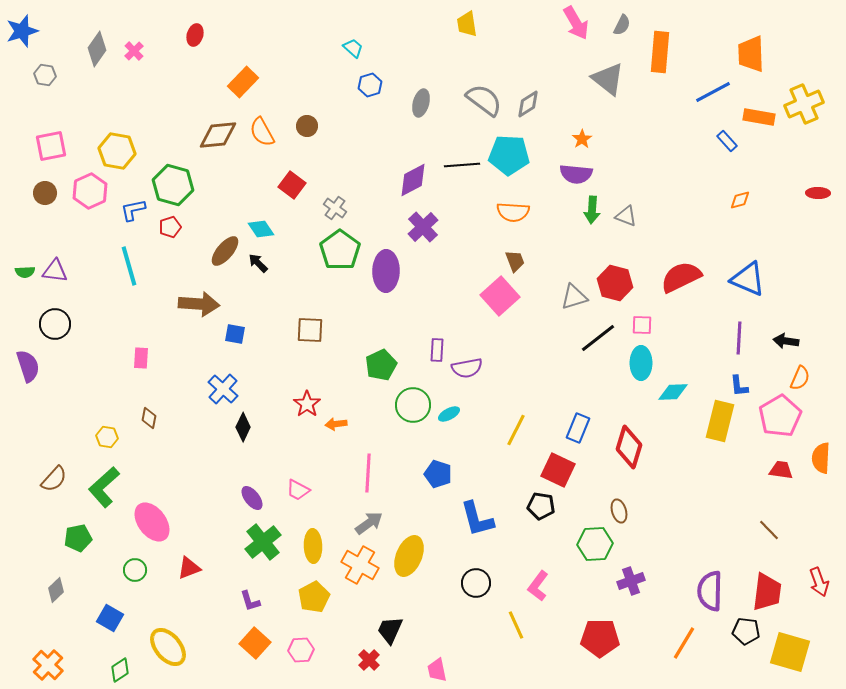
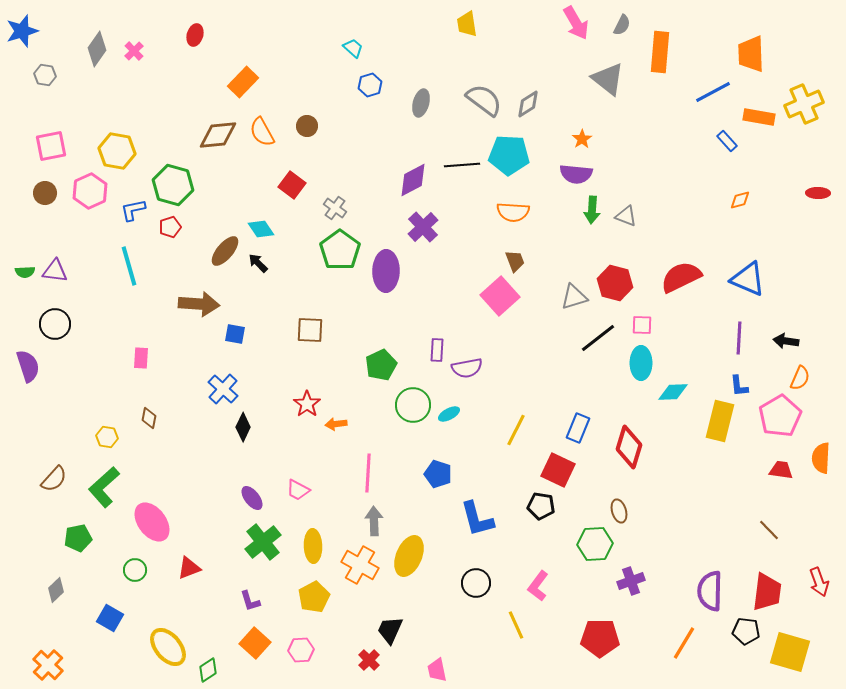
gray arrow at (369, 523): moved 5 px right, 2 px up; rotated 56 degrees counterclockwise
green diamond at (120, 670): moved 88 px right
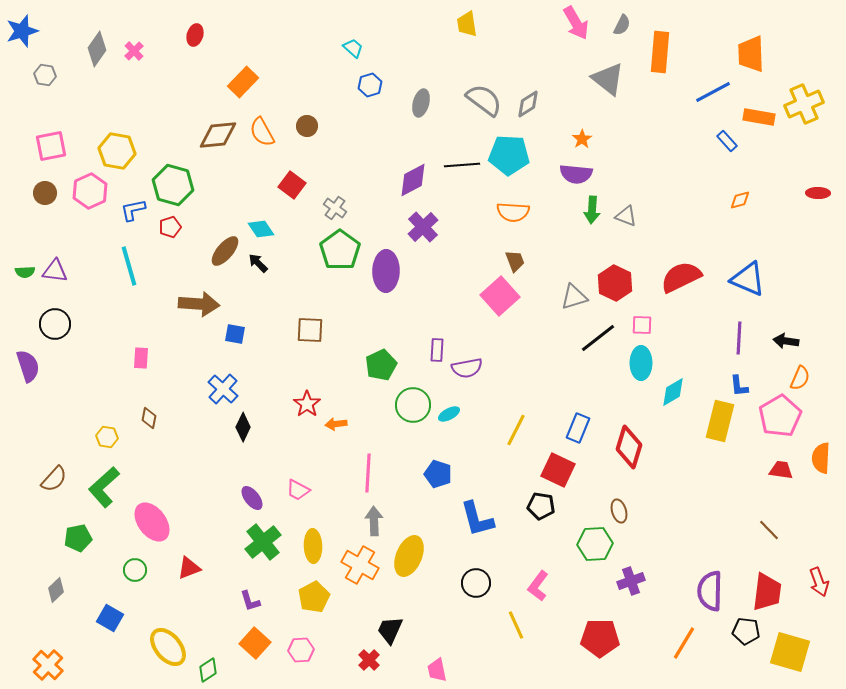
red hexagon at (615, 283): rotated 12 degrees clockwise
cyan diamond at (673, 392): rotated 28 degrees counterclockwise
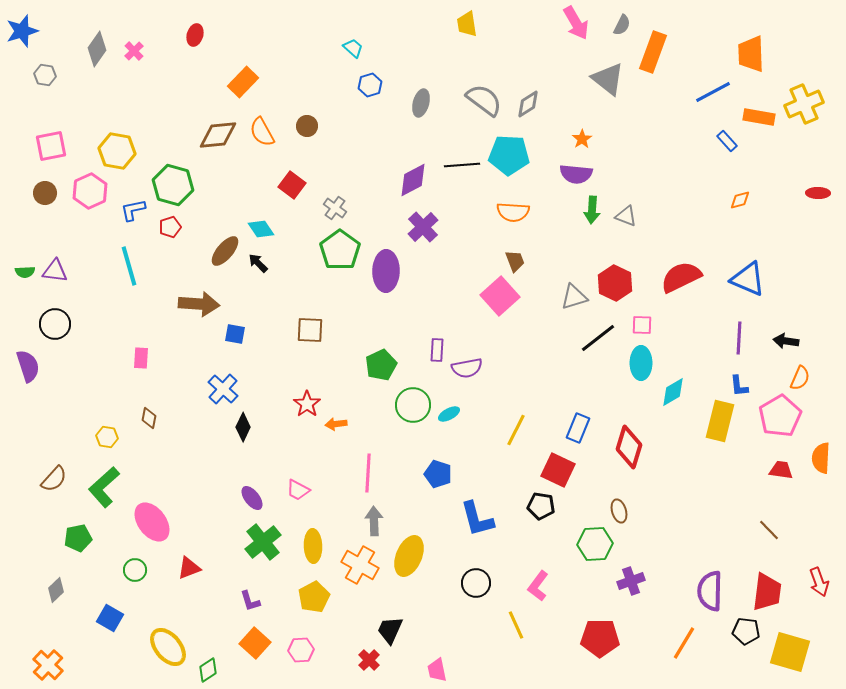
orange rectangle at (660, 52): moved 7 px left; rotated 15 degrees clockwise
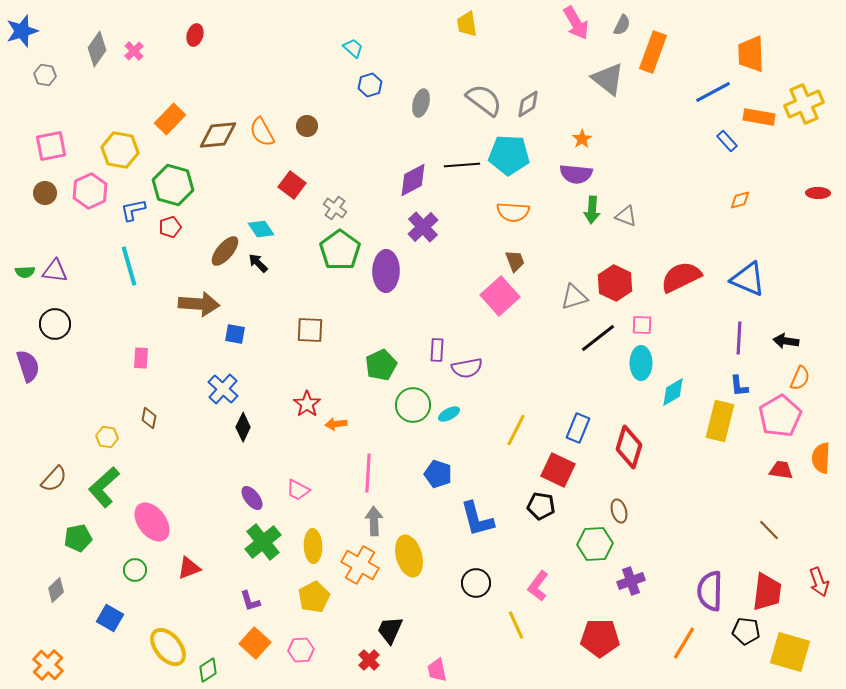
orange rectangle at (243, 82): moved 73 px left, 37 px down
yellow hexagon at (117, 151): moved 3 px right, 1 px up
yellow ellipse at (409, 556): rotated 39 degrees counterclockwise
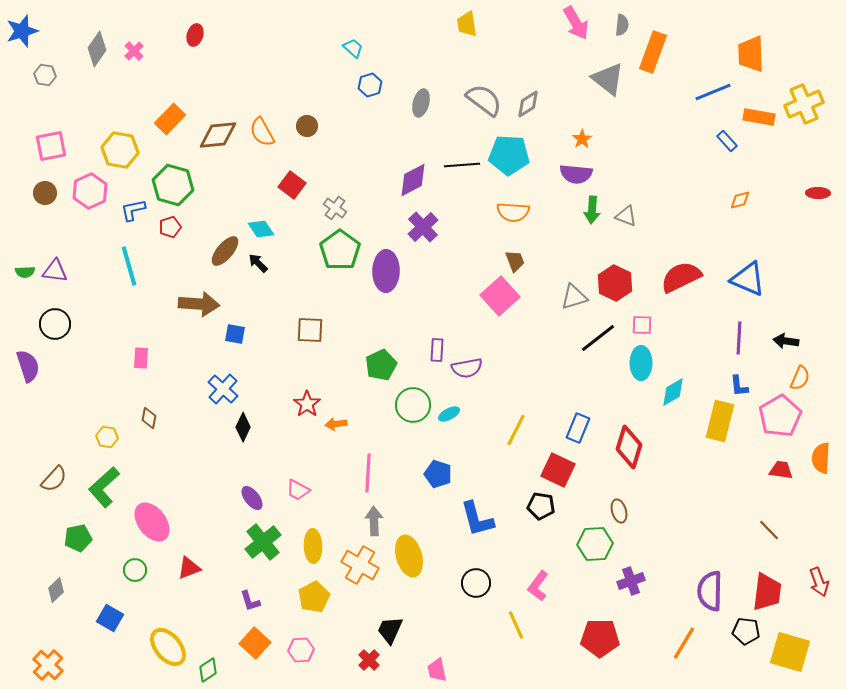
gray semicircle at (622, 25): rotated 20 degrees counterclockwise
blue line at (713, 92): rotated 6 degrees clockwise
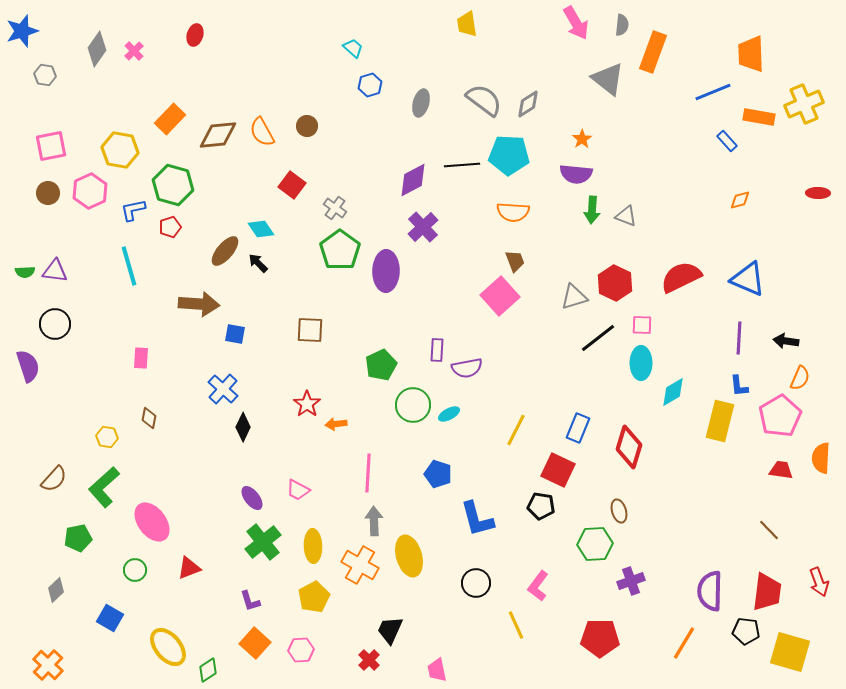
brown circle at (45, 193): moved 3 px right
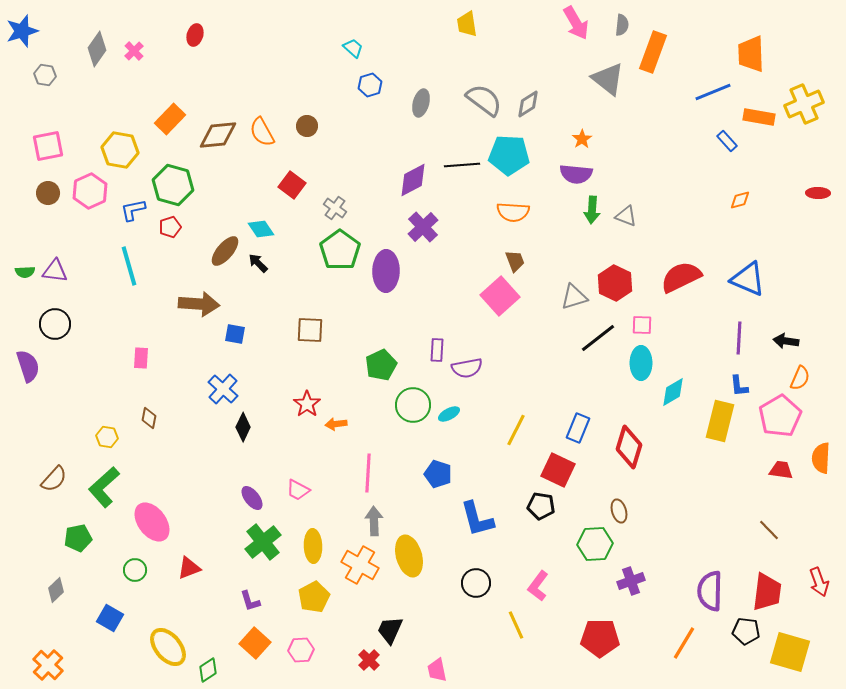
pink square at (51, 146): moved 3 px left
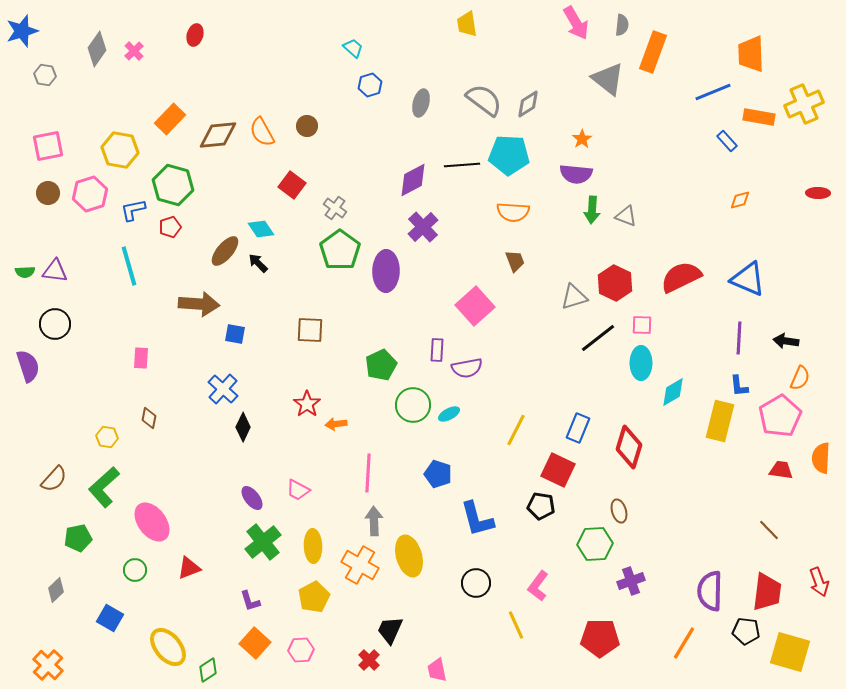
pink hexagon at (90, 191): moved 3 px down; rotated 8 degrees clockwise
pink square at (500, 296): moved 25 px left, 10 px down
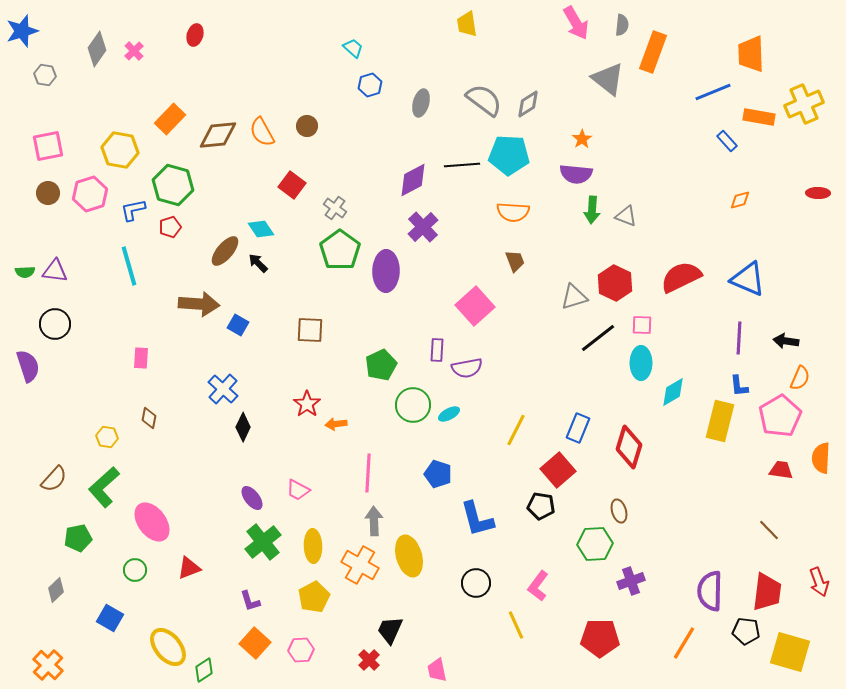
blue square at (235, 334): moved 3 px right, 9 px up; rotated 20 degrees clockwise
red square at (558, 470): rotated 24 degrees clockwise
green diamond at (208, 670): moved 4 px left
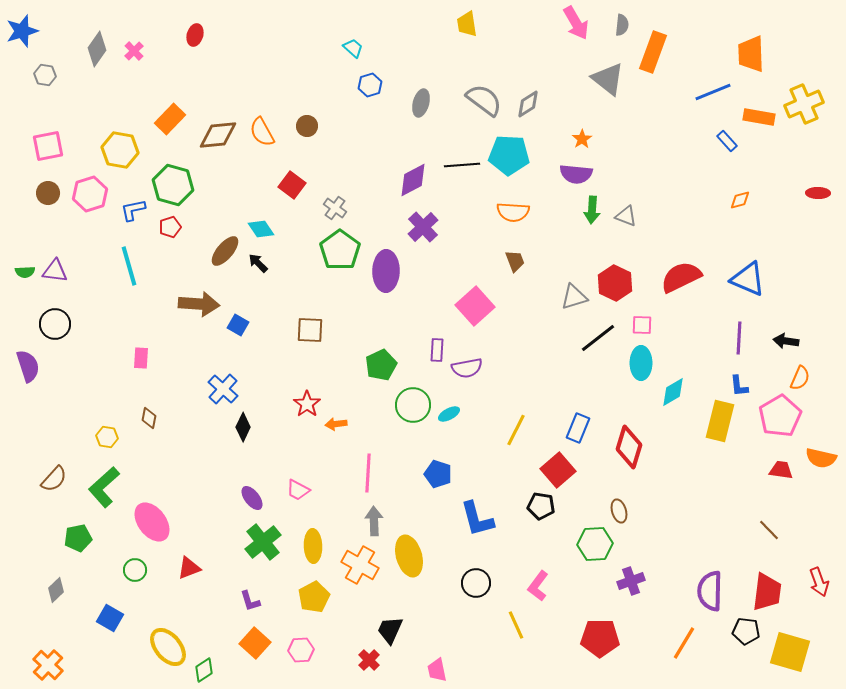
orange semicircle at (821, 458): rotated 80 degrees counterclockwise
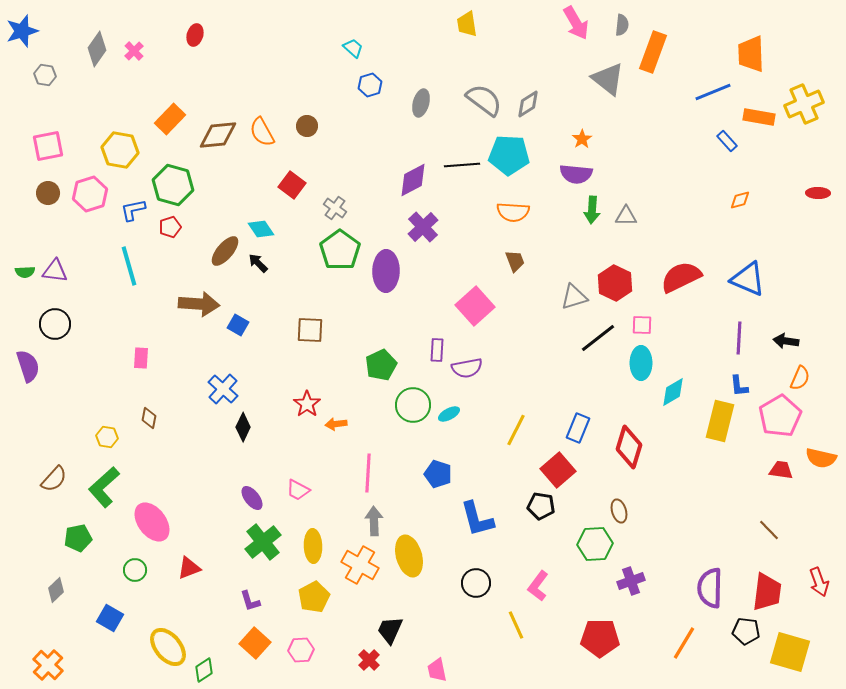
gray triangle at (626, 216): rotated 20 degrees counterclockwise
purple semicircle at (710, 591): moved 3 px up
